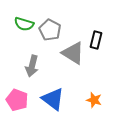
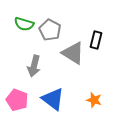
gray arrow: moved 2 px right
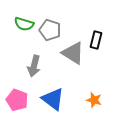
gray pentagon: rotated 10 degrees counterclockwise
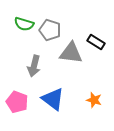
black rectangle: moved 2 px down; rotated 72 degrees counterclockwise
gray triangle: moved 2 px left; rotated 25 degrees counterclockwise
pink pentagon: moved 2 px down
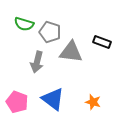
gray pentagon: moved 2 px down
black rectangle: moved 6 px right; rotated 12 degrees counterclockwise
gray triangle: moved 1 px up
gray arrow: moved 3 px right, 4 px up
orange star: moved 1 px left, 2 px down
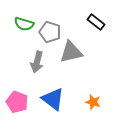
black rectangle: moved 6 px left, 20 px up; rotated 18 degrees clockwise
gray triangle: rotated 20 degrees counterclockwise
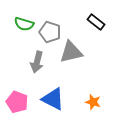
blue triangle: rotated 10 degrees counterclockwise
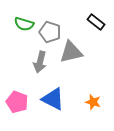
gray arrow: moved 3 px right
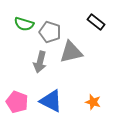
blue triangle: moved 2 px left, 2 px down
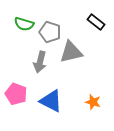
pink pentagon: moved 1 px left, 8 px up
